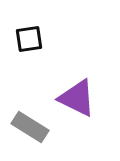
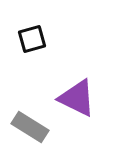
black square: moved 3 px right; rotated 8 degrees counterclockwise
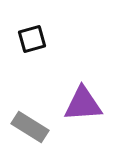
purple triangle: moved 6 px right, 6 px down; rotated 30 degrees counterclockwise
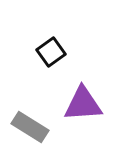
black square: moved 19 px right, 13 px down; rotated 20 degrees counterclockwise
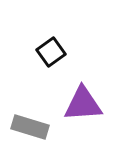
gray rectangle: rotated 15 degrees counterclockwise
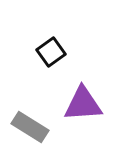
gray rectangle: rotated 15 degrees clockwise
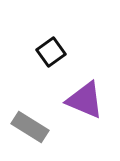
purple triangle: moved 2 px right, 4 px up; rotated 27 degrees clockwise
